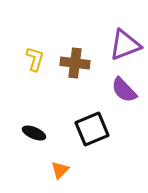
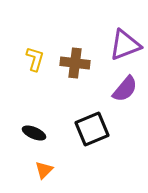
purple semicircle: moved 1 px right, 1 px up; rotated 96 degrees counterclockwise
orange triangle: moved 16 px left
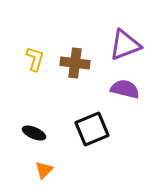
purple semicircle: rotated 116 degrees counterclockwise
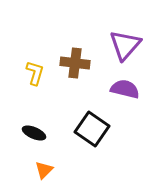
purple triangle: rotated 28 degrees counterclockwise
yellow L-shape: moved 14 px down
black square: rotated 32 degrees counterclockwise
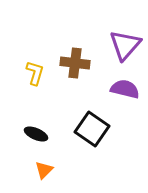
black ellipse: moved 2 px right, 1 px down
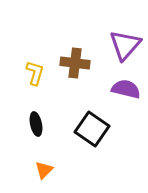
purple semicircle: moved 1 px right
black ellipse: moved 10 px up; rotated 55 degrees clockwise
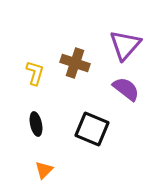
brown cross: rotated 12 degrees clockwise
purple semicircle: rotated 24 degrees clockwise
black square: rotated 12 degrees counterclockwise
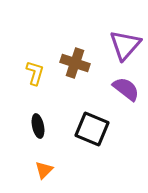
black ellipse: moved 2 px right, 2 px down
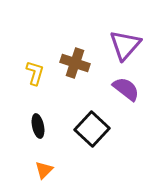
black square: rotated 20 degrees clockwise
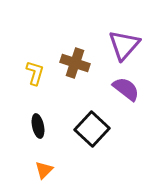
purple triangle: moved 1 px left
